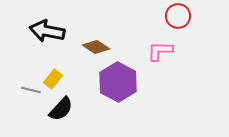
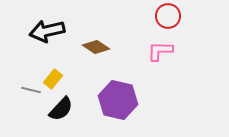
red circle: moved 10 px left
black arrow: rotated 24 degrees counterclockwise
purple hexagon: moved 18 px down; rotated 15 degrees counterclockwise
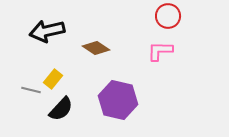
brown diamond: moved 1 px down
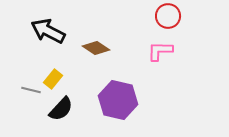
black arrow: moved 1 px right; rotated 40 degrees clockwise
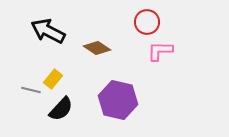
red circle: moved 21 px left, 6 px down
brown diamond: moved 1 px right
